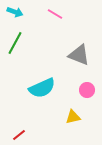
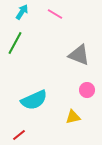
cyan arrow: moved 7 px right; rotated 77 degrees counterclockwise
cyan semicircle: moved 8 px left, 12 px down
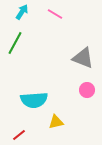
gray triangle: moved 4 px right, 3 px down
cyan semicircle: rotated 20 degrees clockwise
yellow triangle: moved 17 px left, 5 px down
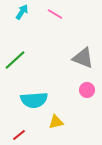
green line: moved 17 px down; rotated 20 degrees clockwise
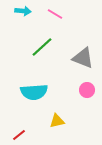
cyan arrow: moved 1 px right, 1 px up; rotated 63 degrees clockwise
green line: moved 27 px right, 13 px up
cyan semicircle: moved 8 px up
yellow triangle: moved 1 px right, 1 px up
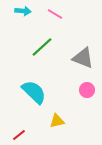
cyan semicircle: rotated 132 degrees counterclockwise
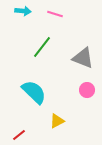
pink line: rotated 14 degrees counterclockwise
green line: rotated 10 degrees counterclockwise
yellow triangle: rotated 14 degrees counterclockwise
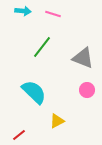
pink line: moved 2 px left
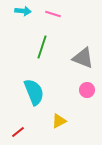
green line: rotated 20 degrees counterclockwise
cyan semicircle: rotated 24 degrees clockwise
yellow triangle: moved 2 px right
red line: moved 1 px left, 3 px up
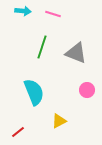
gray triangle: moved 7 px left, 5 px up
